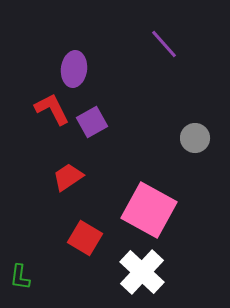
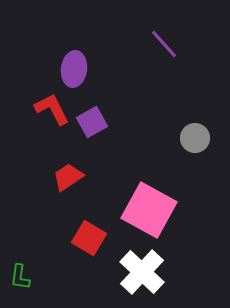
red square: moved 4 px right
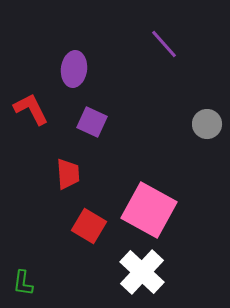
red L-shape: moved 21 px left
purple square: rotated 36 degrees counterclockwise
gray circle: moved 12 px right, 14 px up
red trapezoid: moved 3 px up; rotated 120 degrees clockwise
red square: moved 12 px up
green L-shape: moved 3 px right, 6 px down
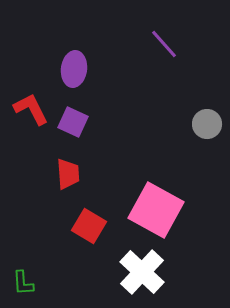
purple square: moved 19 px left
pink square: moved 7 px right
green L-shape: rotated 12 degrees counterclockwise
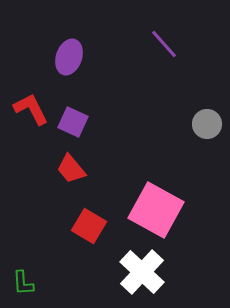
purple ellipse: moved 5 px left, 12 px up; rotated 12 degrees clockwise
red trapezoid: moved 3 px right, 5 px up; rotated 144 degrees clockwise
